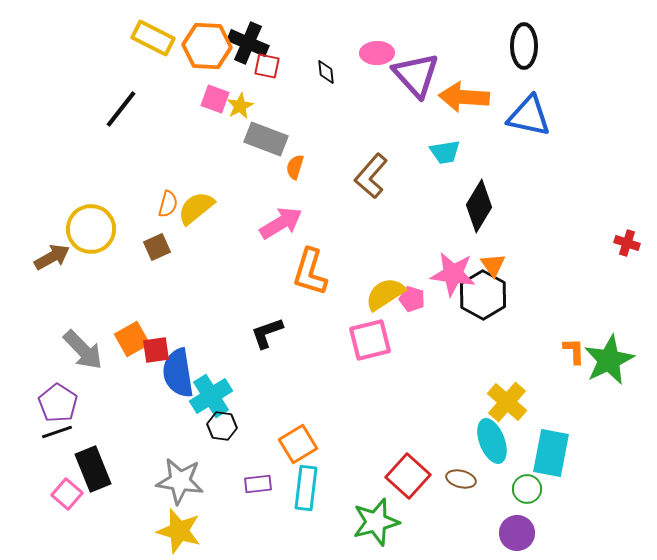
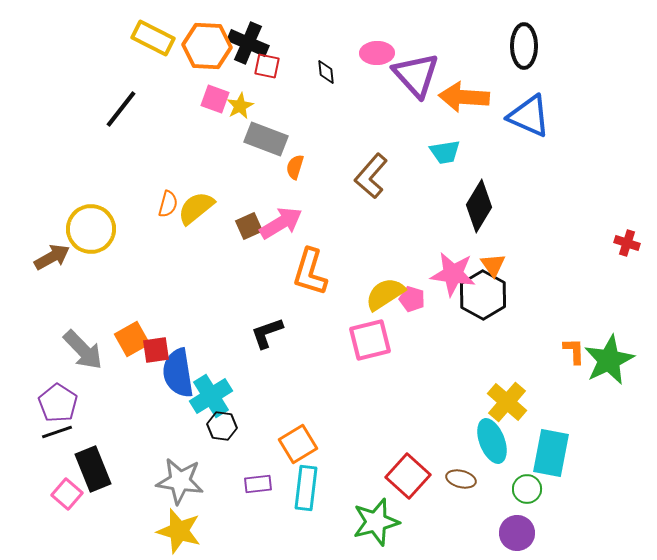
blue triangle at (529, 116): rotated 12 degrees clockwise
brown square at (157, 247): moved 92 px right, 21 px up
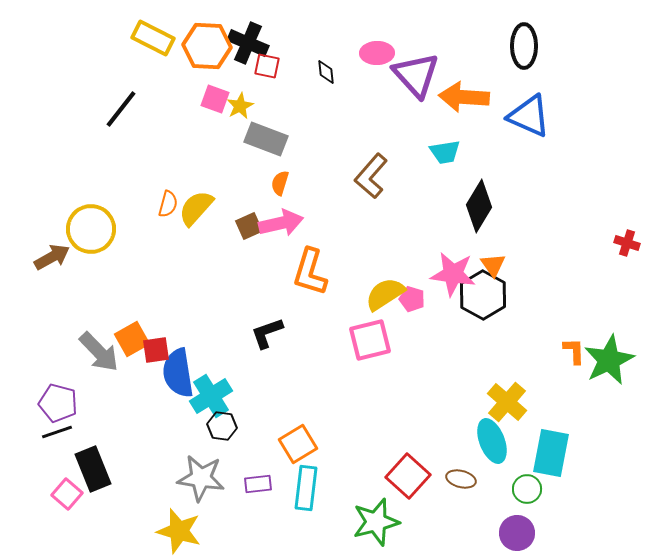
orange semicircle at (295, 167): moved 15 px left, 16 px down
yellow semicircle at (196, 208): rotated 9 degrees counterclockwise
pink arrow at (281, 223): rotated 18 degrees clockwise
gray arrow at (83, 350): moved 16 px right, 2 px down
purple pentagon at (58, 403): rotated 18 degrees counterclockwise
gray star at (180, 481): moved 21 px right, 3 px up
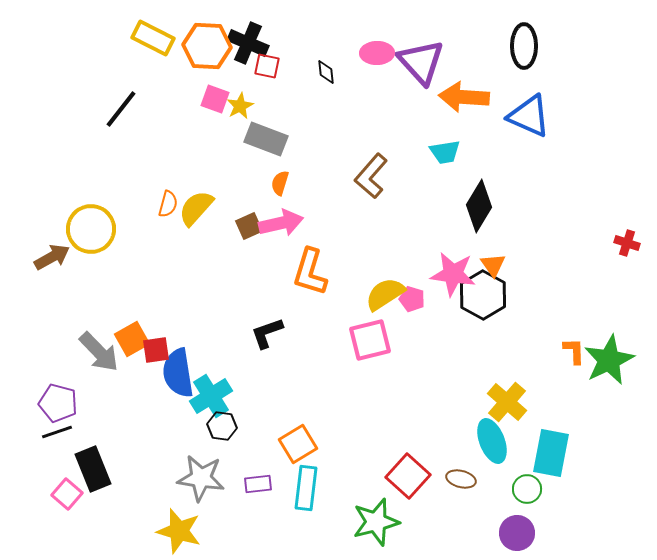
purple triangle at (416, 75): moved 5 px right, 13 px up
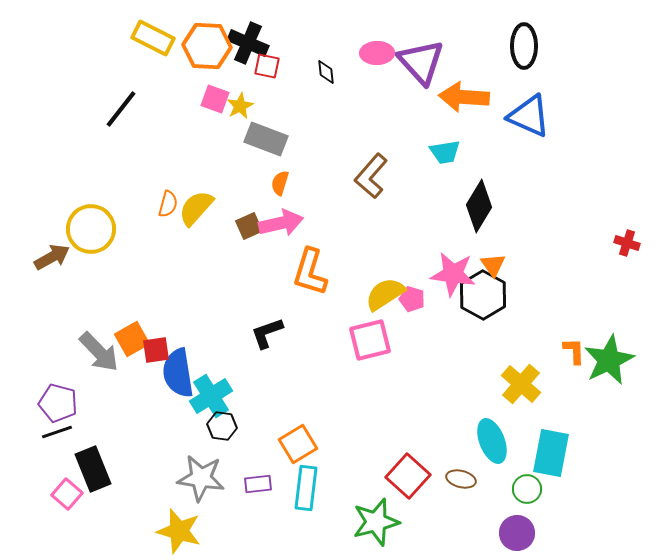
yellow cross at (507, 402): moved 14 px right, 18 px up
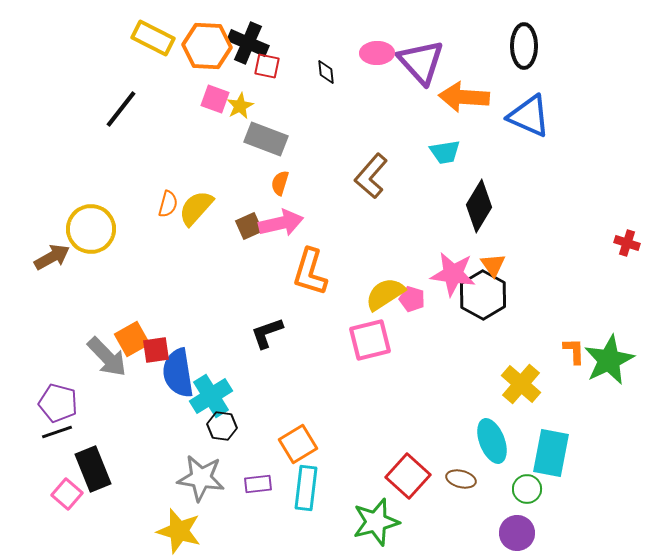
gray arrow at (99, 352): moved 8 px right, 5 px down
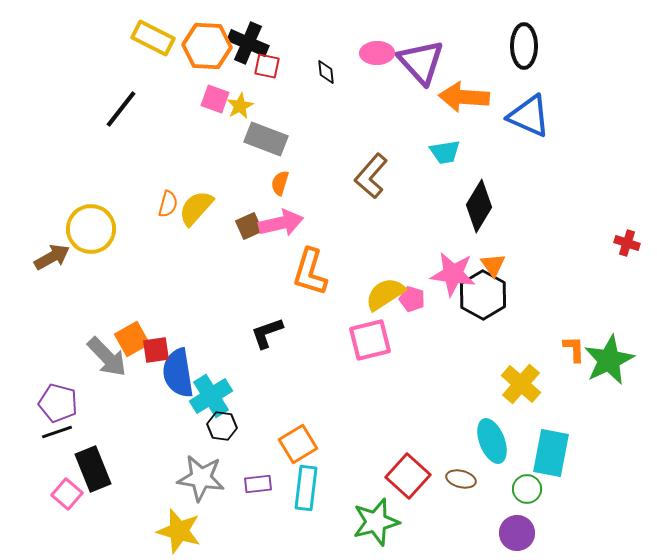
orange L-shape at (574, 351): moved 2 px up
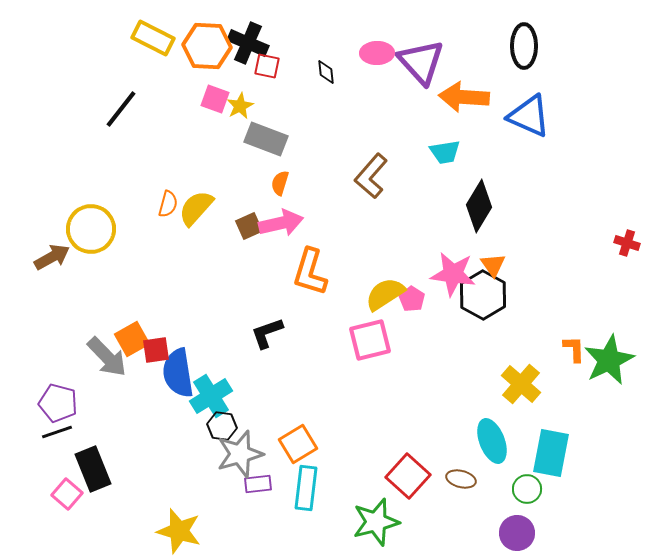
pink pentagon at (412, 299): rotated 15 degrees clockwise
gray star at (201, 478): moved 39 px right, 24 px up; rotated 24 degrees counterclockwise
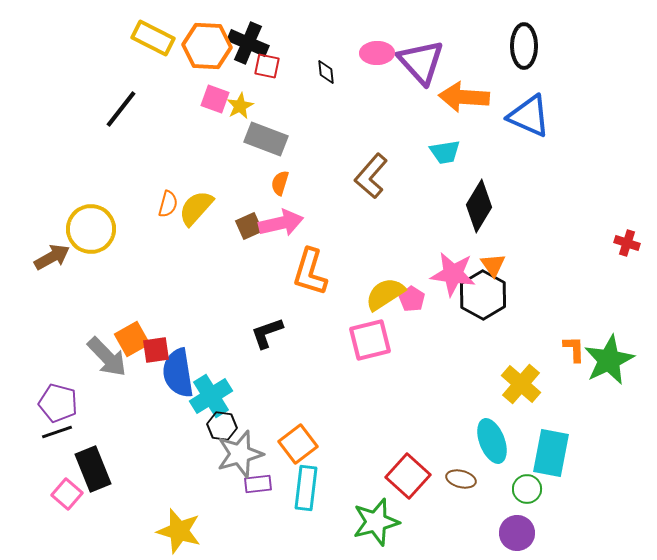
orange square at (298, 444): rotated 6 degrees counterclockwise
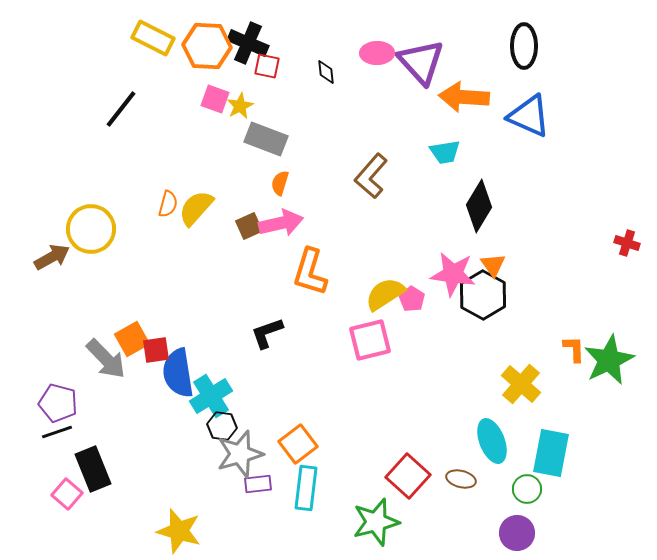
gray arrow at (107, 357): moved 1 px left, 2 px down
